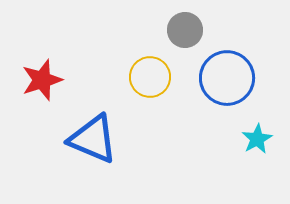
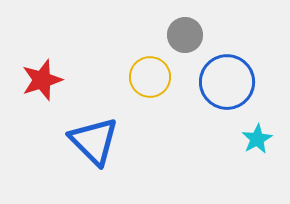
gray circle: moved 5 px down
blue circle: moved 4 px down
blue triangle: moved 1 px right, 2 px down; rotated 22 degrees clockwise
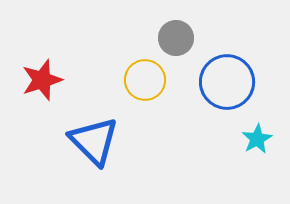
gray circle: moved 9 px left, 3 px down
yellow circle: moved 5 px left, 3 px down
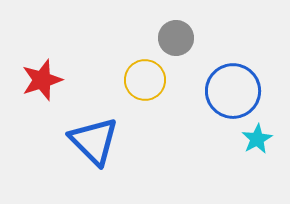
blue circle: moved 6 px right, 9 px down
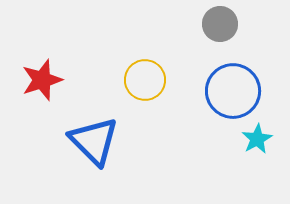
gray circle: moved 44 px right, 14 px up
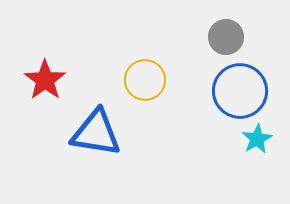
gray circle: moved 6 px right, 13 px down
red star: moved 3 px right; rotated 18 degrees counterclockwise
blue circle: moved 7 px right
blue triangle: moved 2 px right, 8 px up; rotated 36 degrees counterclockwise
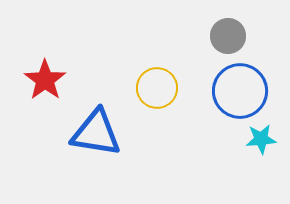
gray circle: moved 2 px right, 1 px up
yellow circle: moved 12 px right, 8 px down
cyan star: moved 4 px right; rotated 24 degrees clockwise
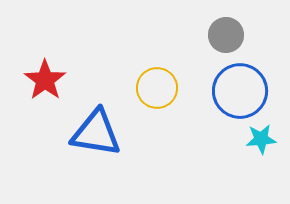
gray circle: moved 2 px left, 1 px up
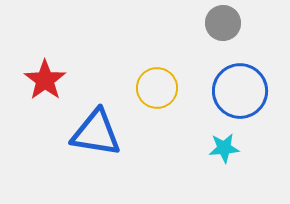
gray circle: moved 3 px left, 12 px up
cyan star: moved 37 px left, 9 px down
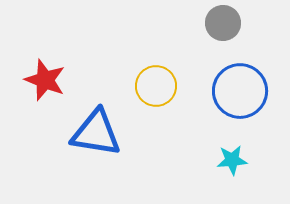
red star: rotated 15 degrees counterclockwise
yellow circle: moved 1 px left, 2 px up
cyan star: moved 8 px right, 12 px down
